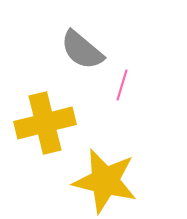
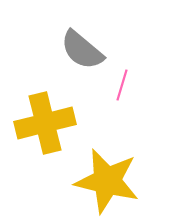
yellow star: moved 2 px right
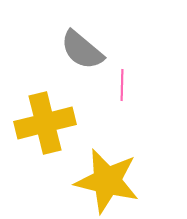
pink line: rotated 16 degrees counterclockwise
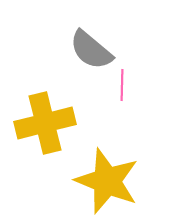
gray semicircle: moved 9 px right
yellow star: rotated 8 degrees clockwise
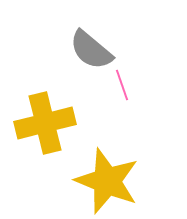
pink line: rotated 20 degrees counterclockwise
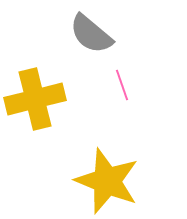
gray semicircle: moved 16 px up
yellow cross: moved 10 px left, 24 px up
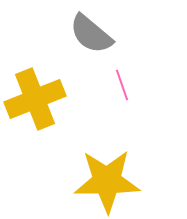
yellow cross: rotated 8 degrees counterclockwise
yellow star: rotated 22 degrees counterclockwise
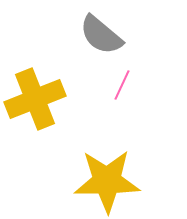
gray semicircle: moved 10 px right, 1 px down
pink line: rotated 44 degrees clockwise
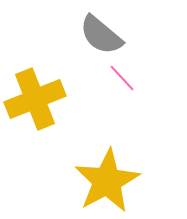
pink line: moved 7 px up; rotated 68 degrees counterclockwise
yellow star: rotated 28 degrees counterclockwise
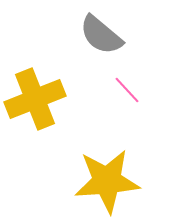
pink line: moved 5 px right, 12 px down
yellow star: rotated 24 degrees clockwise
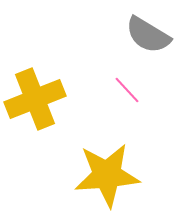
gray semicircle: moved 47 px right; rotated 9 degrees counterclockwise
yellow star: moved 6 px up
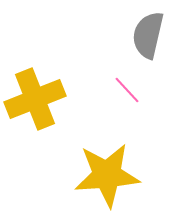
gray semicircle: rotated 72 degrees clockwise
